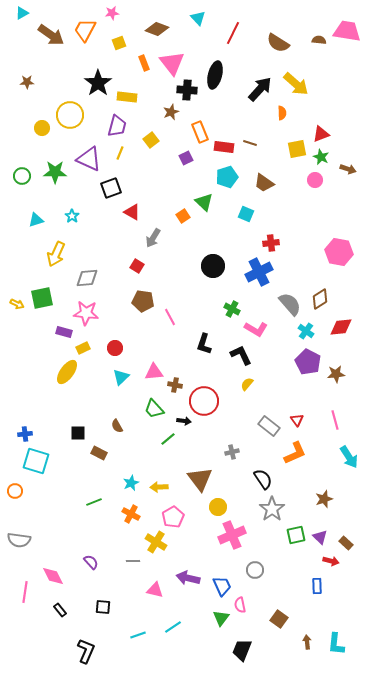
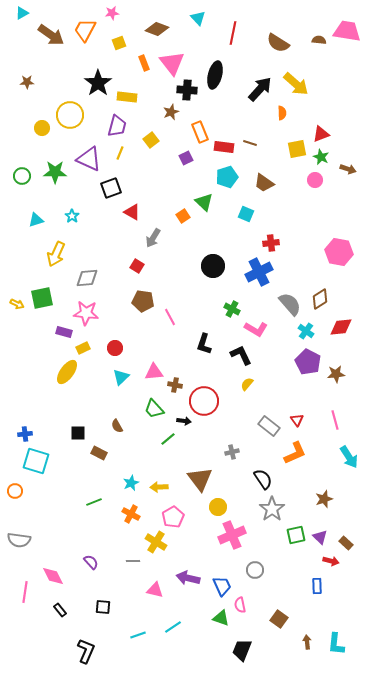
red line at (233, 33): rotated 15 degrees counterclockwise
green triangle at (221, 618): rotated 48 degrees counterclockwise
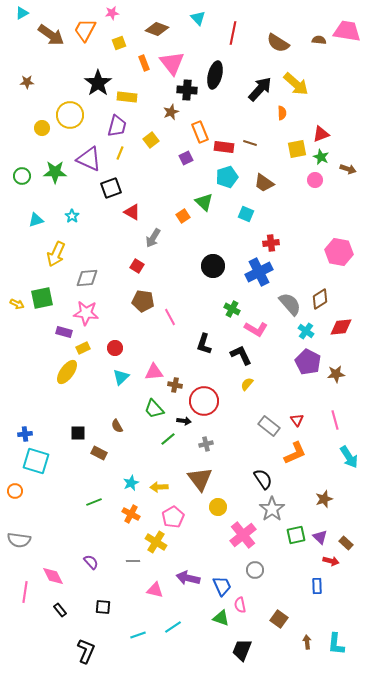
gray cross at (232, 452): moved 26 px left, 8 px up
pink cross at (232, 535): moved 11 px right; rotated 16 degrees counterclockwise
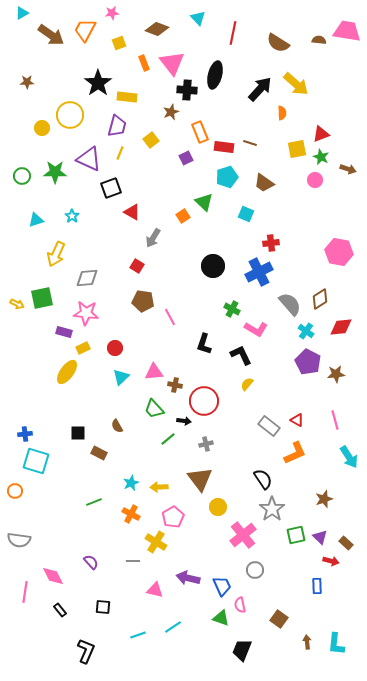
red triangle at (297, 420): rotated 24 degrees counterclockwise
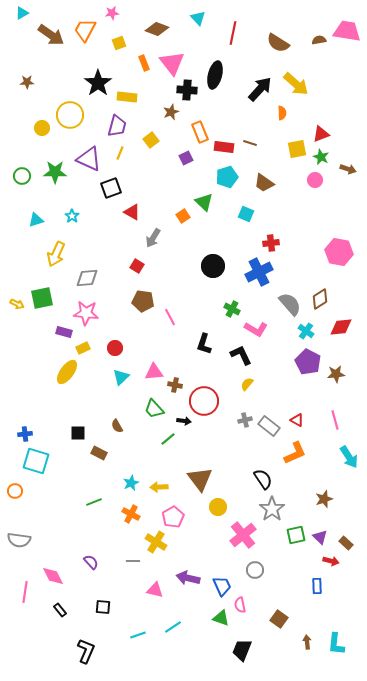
brown semicircle at (319, 40): rotated 16 degrees counterclockwise
gray cross at (206, 444): moved 39 px right, 24 px up
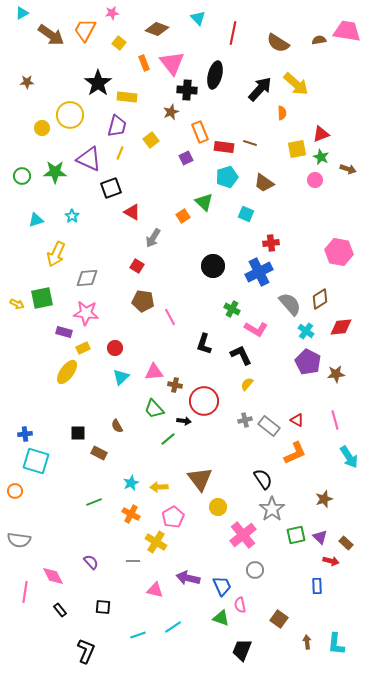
yellow square at (119, 43): rotated 32 degrees counterclockwise
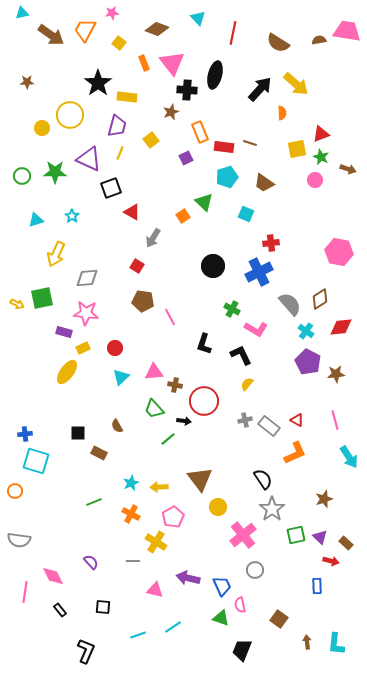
cyan triangle at (22, 13): rotated 16 degrees clockwise
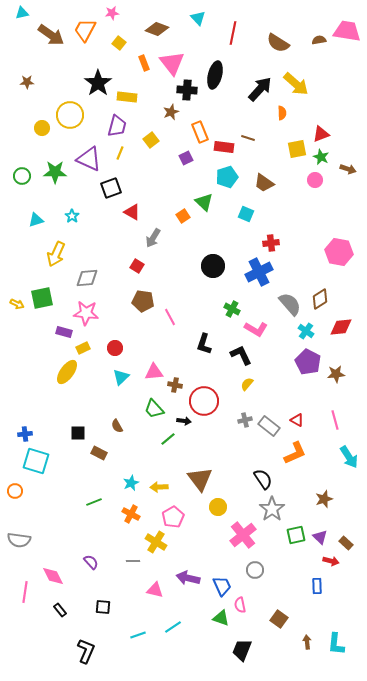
brown line at (250, 143): moved 2 px left, 5 px up
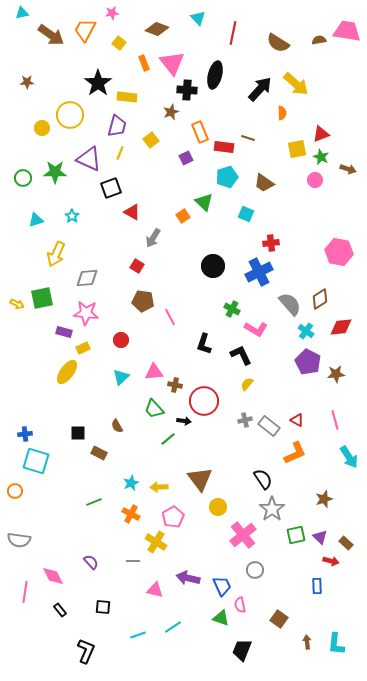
green circle at (22, 176): moved 1 px right, 2 px down
red circle at (115, 348): moved 6 px right, 8 px up
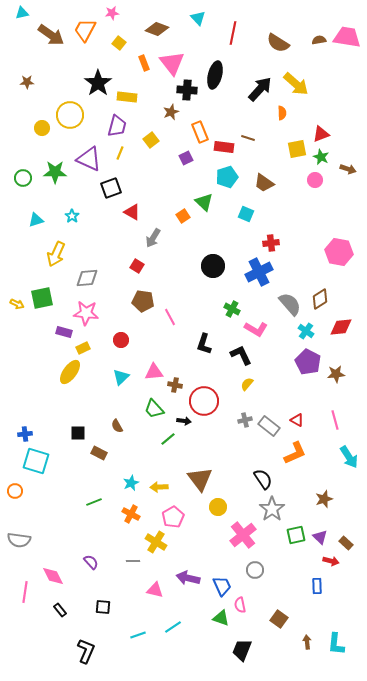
pink trapezoid at (347, 31): moved 6 px down
yellow ellipse at (67, 372): moved 3 px right
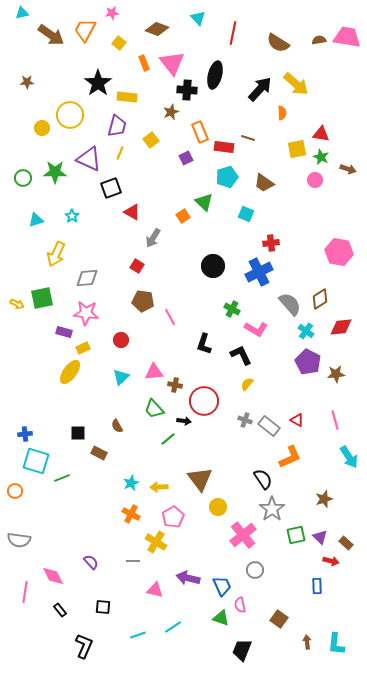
red triangle at (321, 134): rotated 30 degrees clockwise
gray cross at (245, 420): rotated 32 degrees clockwise
orange L-shape at (295, 453): moved 5 px left, 4 px down
green line at (94, 502): moved 32 px left, 24 px up
black L-shape at (86, 651): moved 2 px left, 5 px up
